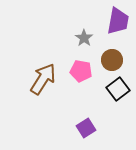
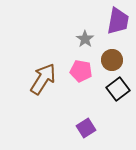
gray star: moved 1 px right, 1 px down
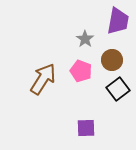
pink pentagon: rotated 10 degrees clockwise
purple square: rotated 30 degrees clockwise
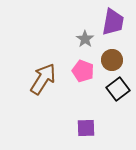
purple trapezoid: moved 5 px left, 1 px down
pink pentagon: moved 2 px right
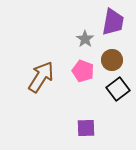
brown arrow: moved 2 px left, 2 px up
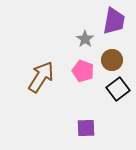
purple trapezoid: moved 1 px right, 1 px up
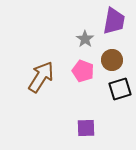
black square: moved 2 px right; rotated 20 degrees clockwise
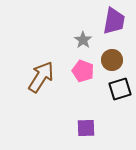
gray star: moved 2 px left, 1 px down
